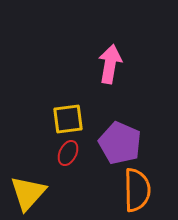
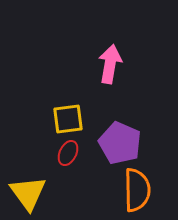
yellow triangle: rotated 18 degrees counterclockwise
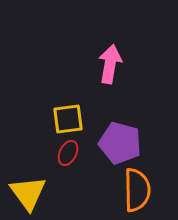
purple pentagon: rotated 9 degrees counterclockwise
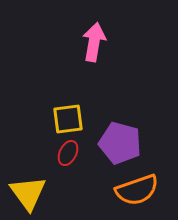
pink arrow: moved 16 px left, 22 px up
orange semicircle: rotated 72 degrees clockwise
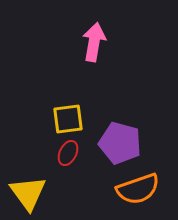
orange semicircle: moved 1 px right, 1 px up
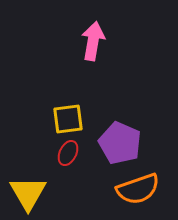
pink arrow: moved 1 px left, 1 px up
purple pentagon: rotated 9 degrees clockwise
yellow triangle: rotated 6 degrees clockwise
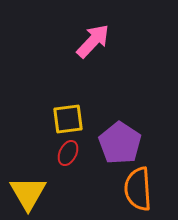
pink arrow: rotated 33 degrees clockwise
purple pentagon: rotated 9 degrees clockwise
orange semicircle: rotated 105 degrees clockwise
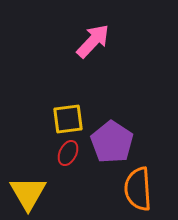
purple pentagon: moved 8 px left, 1 px up
